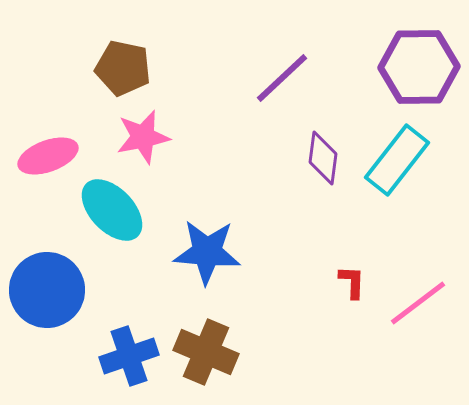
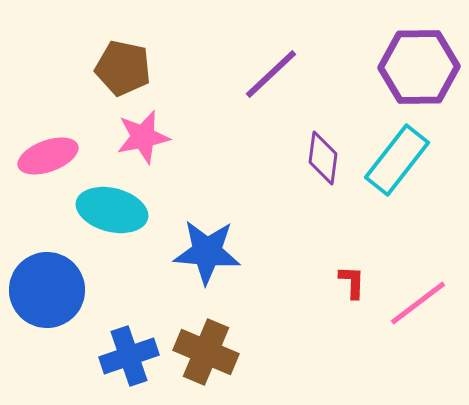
purple line: moved 11 px left, 4 px up
cyan ellipse: rotated 32 degrees counterclockwise
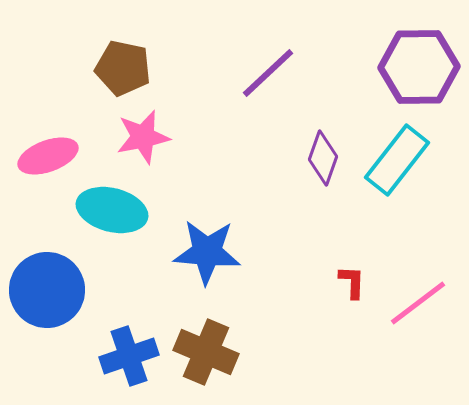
purple line: moved 3 px left, 1 px up
purple diamond: rotated 12 degrees clockwise
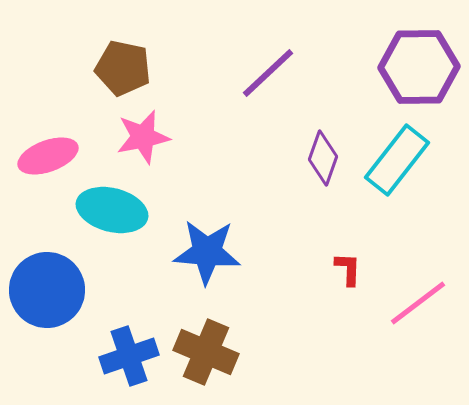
red L-shape: moved 4 px left, 13 px up
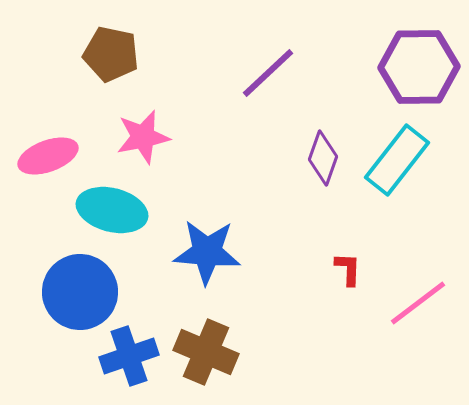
brown pentagon: moved 12 px left, 14 px up
blue circle: moved 33 px right, 2 px down
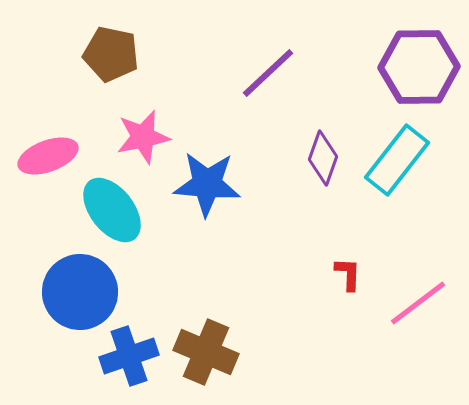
cyan ellipse: rotated 38 degrees clockwise
blue star: moved 68 px up
red L-shape: moved 5 px down
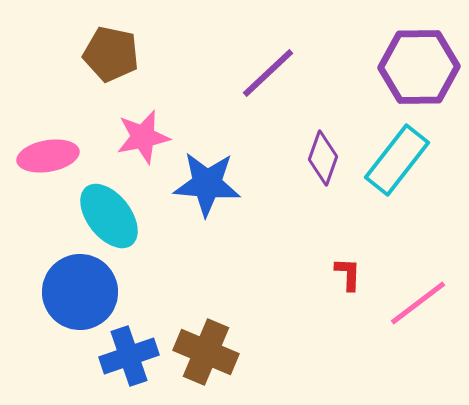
pink ellipse: rotated 10 degrees clockwise
cyan ellipse: moved 3 px left, 6 px down
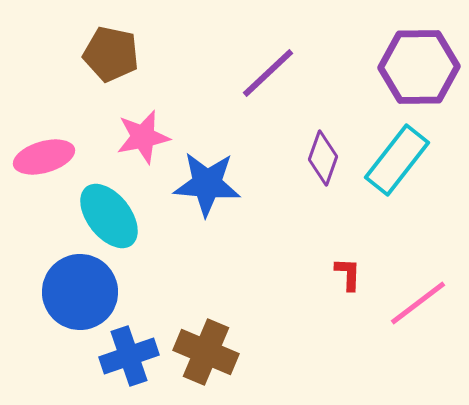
pink ellipse: moved 4 px left, 1 px down; rotated 6 degrees counterclockwise
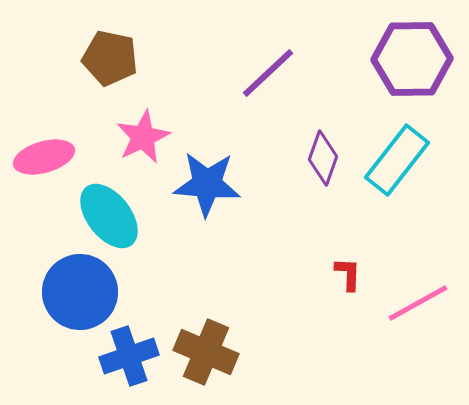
brown pentagon: moved 1 px left, 4 px down
purple hexagon: moved 7 px left, 8 px up
pink star: rotated 14 degrees counterclockwise
pink line: rotated 8 degrees clockwise
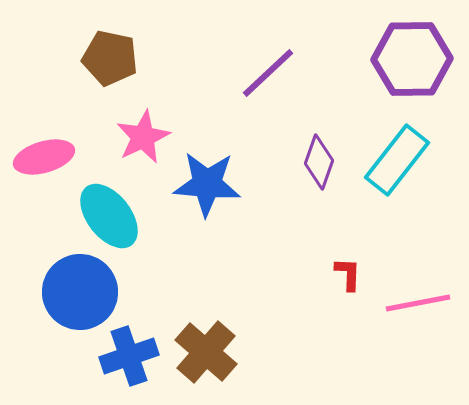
purple diamond: moved 4 px left, 4 px down
pink line: rotated 18 degrees clockwise
brown cross: rotated 18 degrees clockwise
